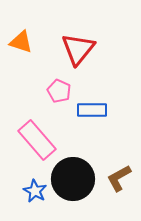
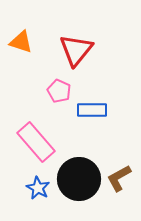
red triangle: moved 2 px left, 1 px down
pink rectangle: moved 1 px left, 2 px down
black circle: moved 6 px right
blue star: moved 3 px right, 3 px up
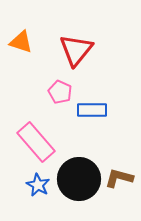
pink pentagon: moved 1 px right, 1 px down
brown L-shape: rotated 44 degrees clockwise
blue star: moved 3 px up
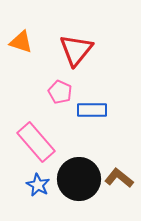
brown L-shape: rotated 24 degrees clockwise
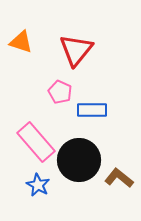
black circle: moved 19 px up
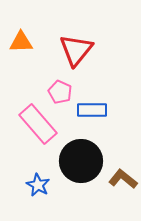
orange triangle: rotated 20 degrees counterclockwise
pink rectangle: moved 2 px right, 18 px up
black circle: moved 2 px right, 1 px down
brown L-shape: moved 4 px right, 1 px down
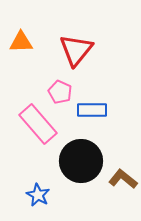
blue star: moved 10 px down
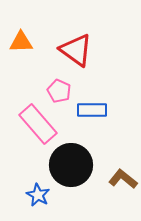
red triangle: rotated 33 degrees counterclockwise
pink pentagon: moved 1 px left, 1 px up
black circle: moved 10 px left, 4 px down
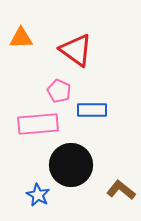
orange triangle: moved 4 px up
pink rectangle: rotated 54 degrees counterclockwise
brown L-shape: moved 2 px left, 11 px down
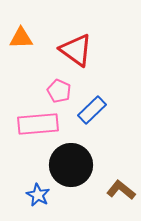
blue rectangle: rotated 44 degrees counterclockwise
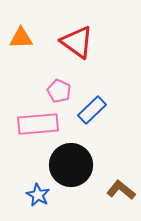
red triangle: moved 1 px right, 8 px up
